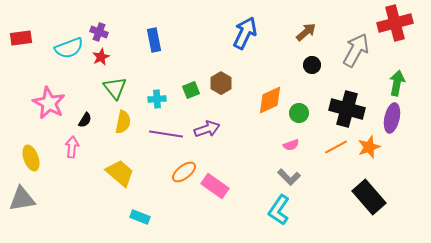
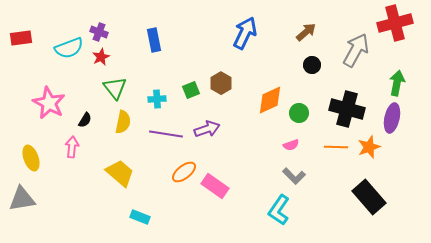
orange line: rotated 30 degrees clockwise
gray L-shape: moved 5 px right, 1 px up
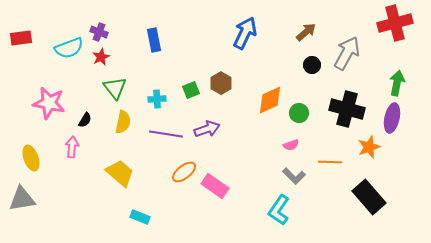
gray arrow: moved 9 px left, 3 px down
pink star: rotated 16 degrees counterclockwise
orange line: moved 6 px left, 15 px down
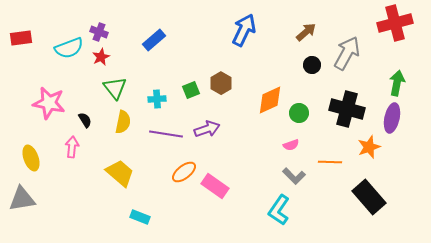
blue arrow: moved 1 px left, 3 px up
blue rectangle: rotated 60 degrees clockwise
black semicircle: rotated 63 degrees counterclockwise
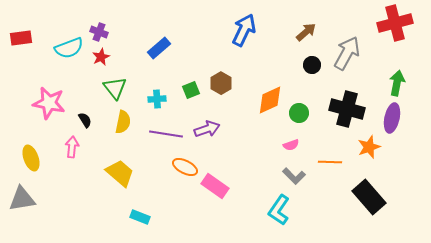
blue rectangle: moved 5 px right, 8 px down
orange ellipse: moved 1 px right, 5 px up; rotated 65 degrees clockwise
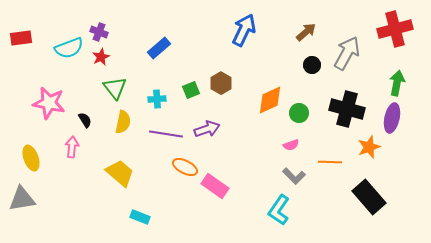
red cross: moved 6 px down
